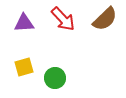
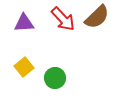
brown semicircle: moved 8 px left, 2 px up
yellow square: rotated 24 degrees counterclockwise
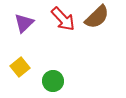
purple triangle: rotated 40 degrees counterclockwise
yellow square: moved 4 px left
green circle: moved 2 px left, 3 px down
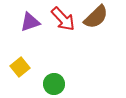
brown semicircle: moved 1 px left
purple triangle: moved 6 px right, 1 px up; rotated 25 degrees clockwise
green circle: moved 1 px right, 3 px down
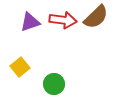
red arrow: moved 1 px down; rotated 40 degrees counterclockwise
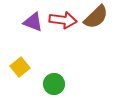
purple triangle: moved 3 px right; rotated 40 degrees clockwise
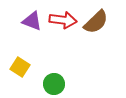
brown semicircle: moved 5 px down
purple triangle: moved 1 px left, 1 px up
yellow square: rotated 18 degrees counterclockwise
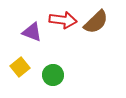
purple triangle: moved 11 px down
yellow square: rotated 18 degrees clockwise
green circle: moved 1 px left, 9 px up
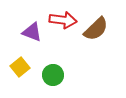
brown semicircle: moved 7 px down
